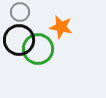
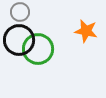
orange star: moved 25 px right, 4 px down
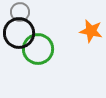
orange star: moved 5 px right
black circle: moved 7 px up
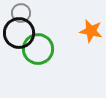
gray circle: moved 1 px right, 1 px down
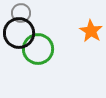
orange star: rotated 20 degrees clockwise
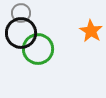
black circle: moved 2 px right
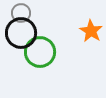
green circle: moved 2 px right, 3 px down
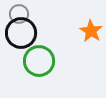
gray circle: moved 2 px left, 1 px down
green circle: moved 1 px left, 9 px down
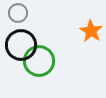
gray circle: moved 1 px left, 1 px up
black circle: moved 12 px down
